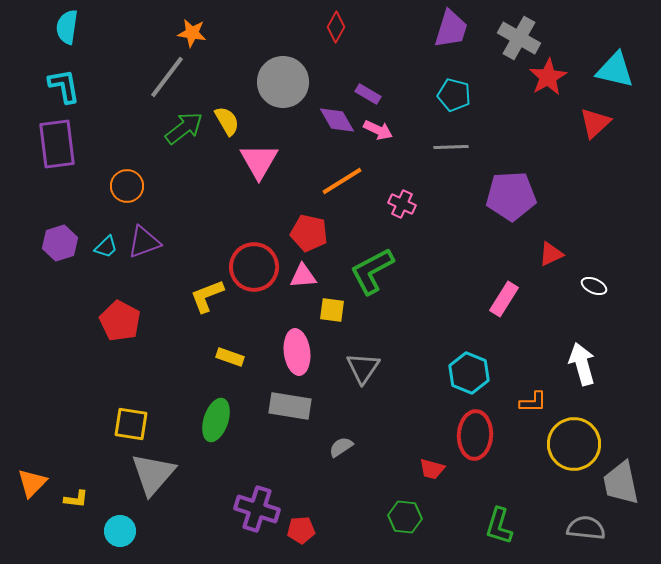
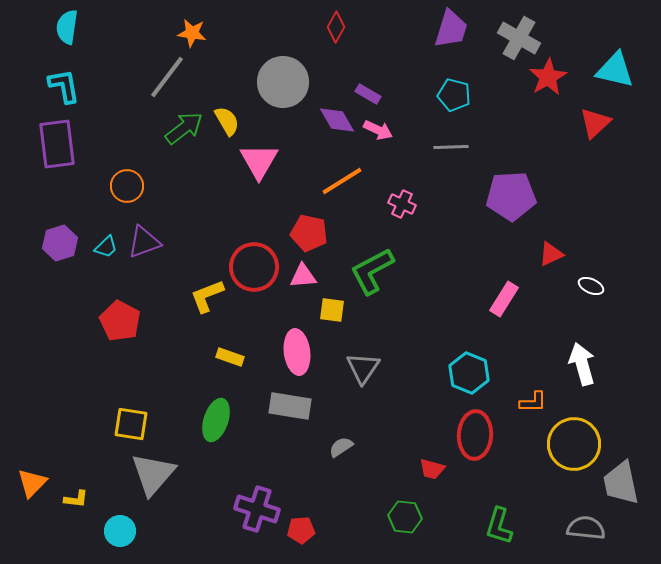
white ellipse at (594, 286): moved 3 px left
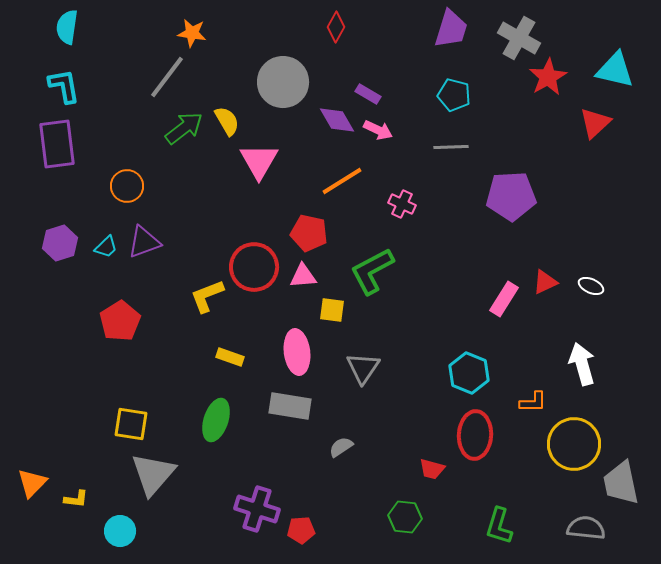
red triangle at (551, 254): moved 6 px left, 28 px down
red pentagon at (120, 321): rotated 12 degrees clockwise
